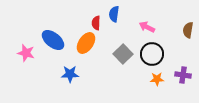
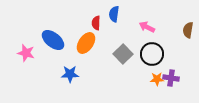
purple cross: moved 12 px left, 3 px down
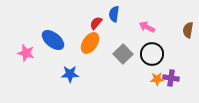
red semicircle: rotated 40 degrees clockwise
orange ellipse: moved 4 px right
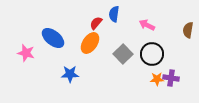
pink arrow: moved 2 px up
blue ellipse: moved 2 px up
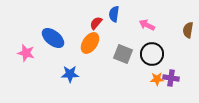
gray square: rotated 24 degrees counterclockwise
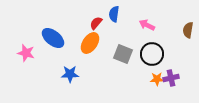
purple cross: rotated 21 degrees counterclockwise
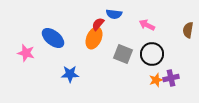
blue semicircle: rotated 91 degrees counterclockwise
red semicircle: moved 2 px right, 1 px down
orange ellipse: moved 4 px right, 5 px up; rotated 10 degrees counterclockwise
orange star: moved 1 px left, 1 px down; rotated 16 degrees counterclockwise
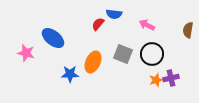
orange ellipse: moved 1 px left, 24 px down
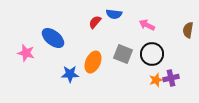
red semicircle: moved 3 px left, 2 px up
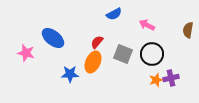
blue semicircle: rotated 35 degrees counterclockwise
red semicircle: moved 2 px right, 20 px down
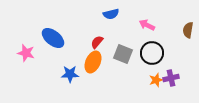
blue semicircle: moved 3 px left; rotated 14 degrees clockwise
black circle: moved 1 px up
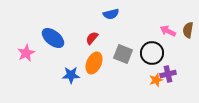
pink arrow: moved 21 px right, 6 px down
red semicircle: moved 5 px left, 4 px up
pink star: rotated 30 degrees clockwise
orange ellipse: moved 1 px right, 1 px down
blue star: moved 1 px right, 1 px down
purple cross: moved 3 px left, 4 px up
